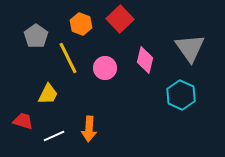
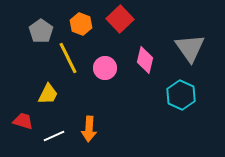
gray pentagon: moved 5 px right, 5 px up
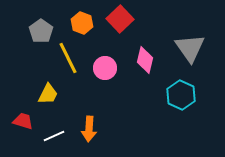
orange hexagon: moved 1 px right, 1 px up
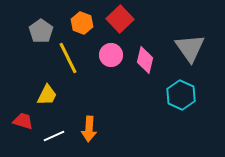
pink circle: moved 6 px right, 13 px up
yellow trapezoid: moved 1 px left, 1 px down
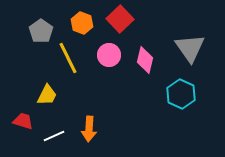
pink circle: moved 2 px left
cyan hexagon: moved 1 px up
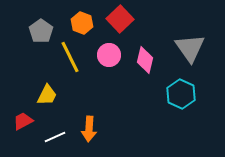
yellow line: moved 2 px right, 1 px up
red trapezoid: rotated 45 degrees counterclockwise
white line: moved 1 px right, 1 px down
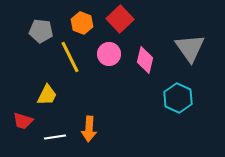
gray pentagon: rotated 30 degrees counterclockwise
pink circle: moved 1 px up
cyan hexagon: moved 3 px left, 4 px down
red trapezoid: rotated 135 degrees counterclockwise
white line: rotated 15 degrees clockwise
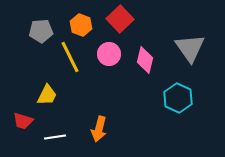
orange hexagon: moved 1 px left, 2 px down
gray pentagon: rotated 10 degrees counterclockwise
orange arrow: moved 10 px right; rotated 10 degrees clockwise
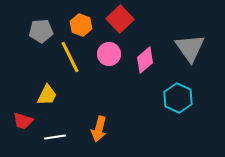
pink diamond: rotated 36 degrees clockwise
